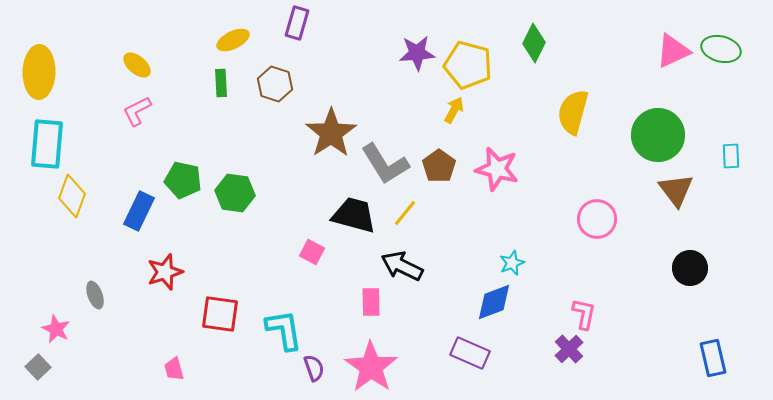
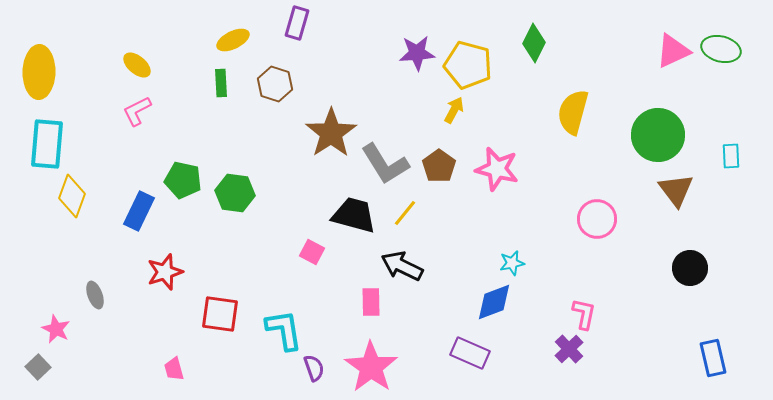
cyan star at (512, 263): rotated 10 degrees clockwise
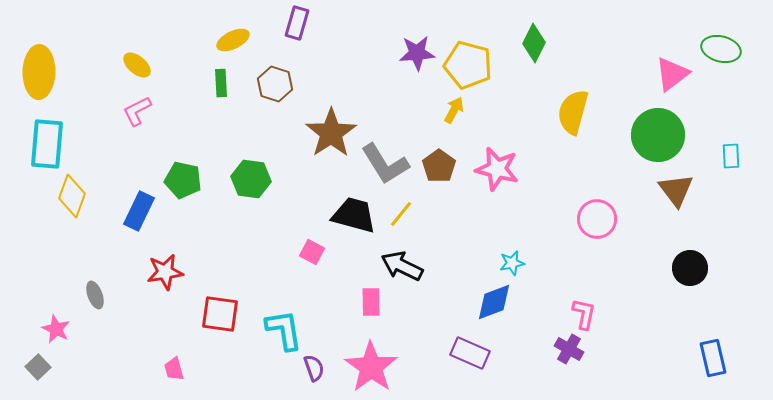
pink triangle at (673, 51): moved 1 px left, 23 px down; rotated 12 degrees counterclockwise
green hexagon at (235, 193): moved 16 px right, 14 px up
yellow line at (405, 213): moved 4 px left, 1 px down
red star at (165, 272): rotated 9 degrees clockwise
purple cross at (569, 349): rotated 16 degrees counterclockwise
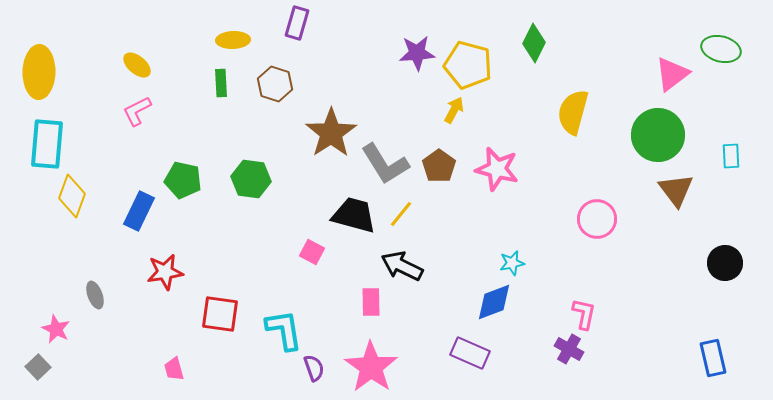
yellow ellipse at (233, 40): rotated 24 degrees clockwise
black circle at (690, 268): moved 35 px right, 5 px up
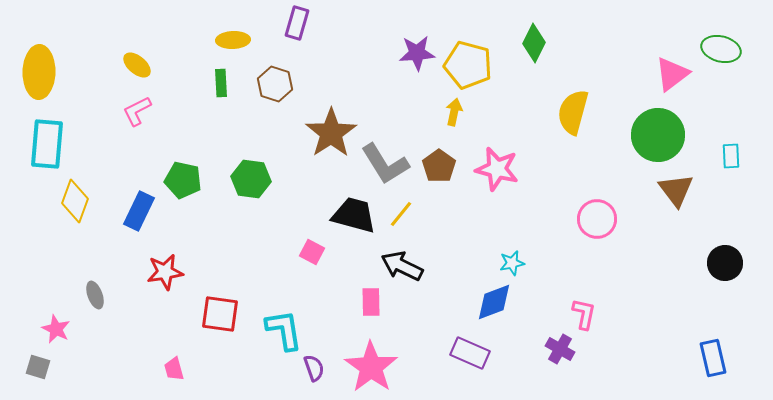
yellow arrow at (454, 110): moved 2 px down; rotated 16 degrees counterclockwise
yellow diamond at (72, 196): moved 3 px right, 5 px down
purple cross at (569, 349): moved 9 px left
gray square at (38, 367): rotated 30 degrees counterclockwise
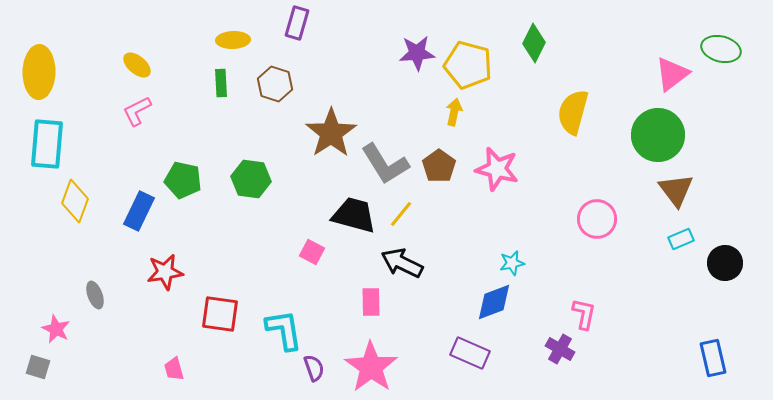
cyan rectangle at (731, 156): moved 50 px left, 83 px down; rotated 70 degrees clockwise
black arrow at (402, 266): moved 3 px up
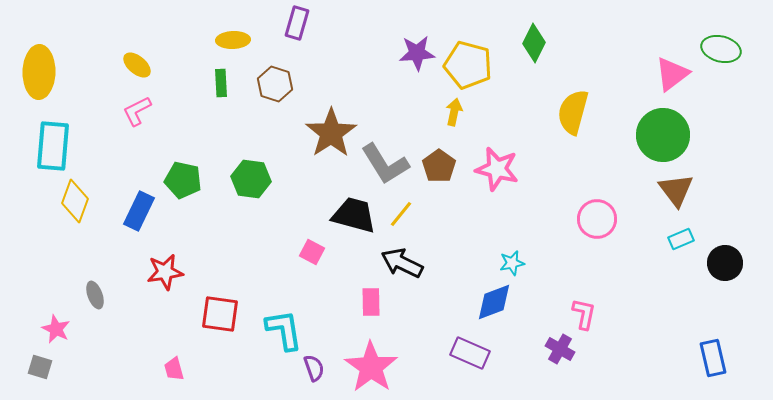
green circle at (658, 135): moved 5 px right
cyan rectangle at (47, 144): moved 6 px right, 2 px down
gray square at (38, 367): moved 2 px right
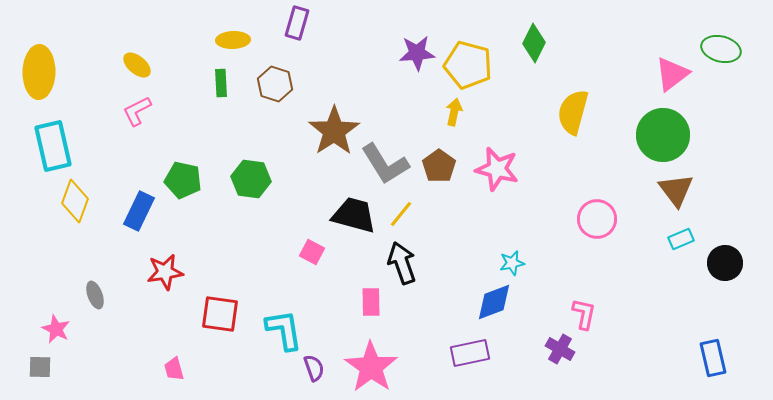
brown star at (331, 133): moved 3 px right, 2 px up
cyan rectangle at (53, 146): rotated 18 degrees counterclockwise
black arrow at (402, 263): rotated 45 degrees clockwise
purple rectangle at (470, 353): rotated 36 degrees counterclockwise
gray square at (40, 367): rotated 15 degrees counterclockwise
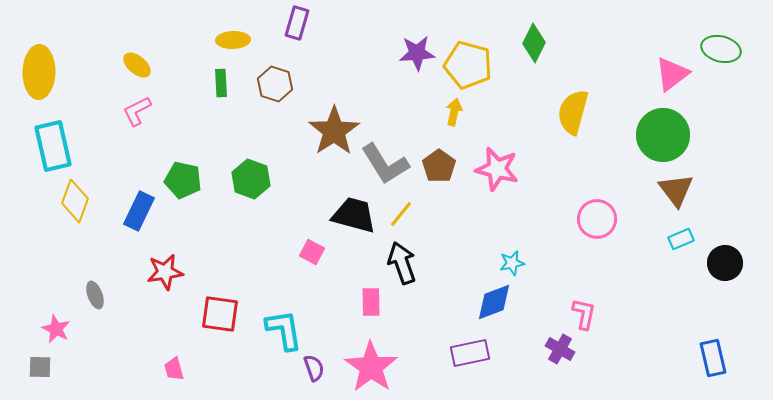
green hexagon at (251, 179): rotated 12 degrees clockwise
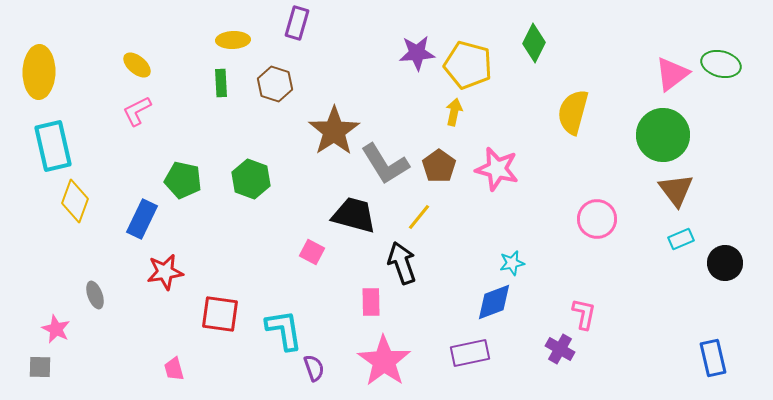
green ellipse at (721, 49): moved 15 px down
blue rectangle at (139, 211): moved 3 px right, 8 px down
yellow line at (401, 214): moved 18 px right, 3 px down
pink star at (371, 367): moved 13 px right, 6 px up
